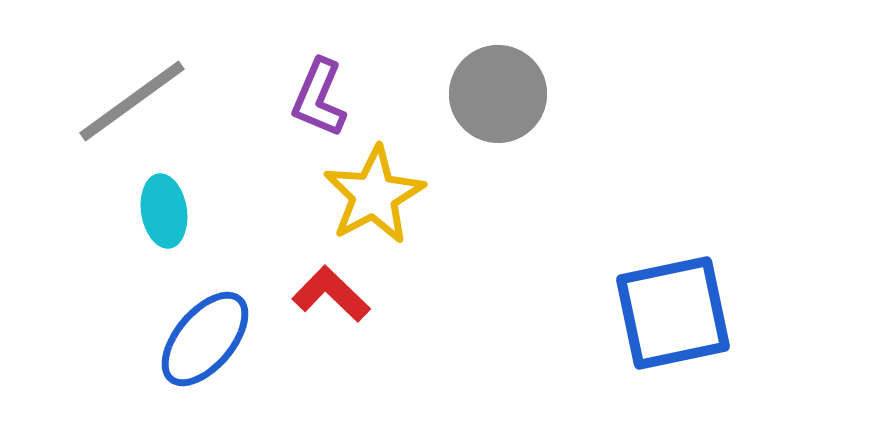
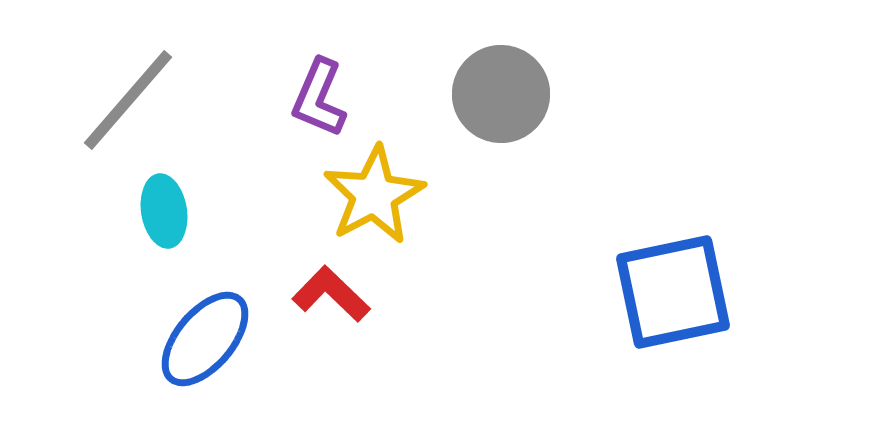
gray circle: moved 3 px right
gray line: moved 4 px left, 1 px up; rotated 13 degrees counterclockwise
blue square: moved 21 px up
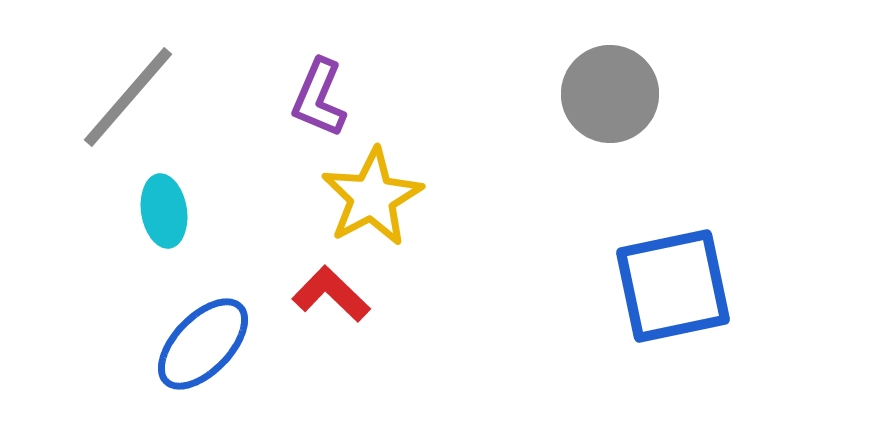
gray circle: moved 109 px right
gray line: moved 3 px up
yellow star: moved 2 px left, 2 px down
blue square: moved 6 px up
blue ellipse: moved 2 px left, 5 px down; rotated 4 degrees clockwise
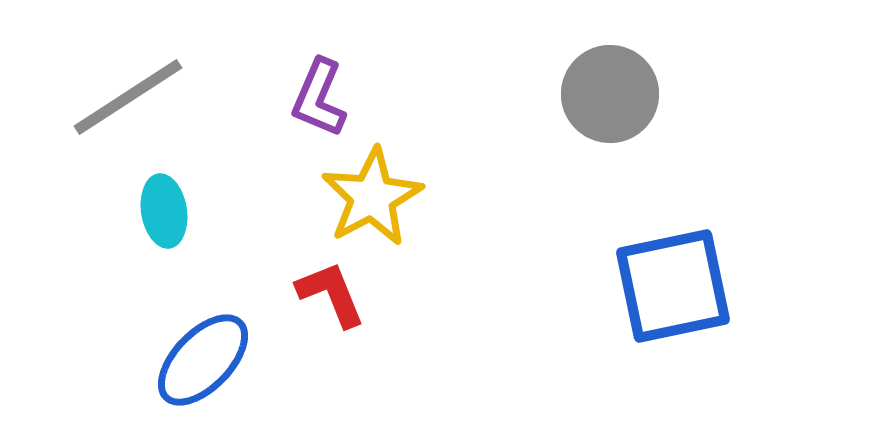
gray line: rotated 16 degrees clockwise
red L-shape: rotated 24 degrees clockwise
blue ellipse: moved 16 px down
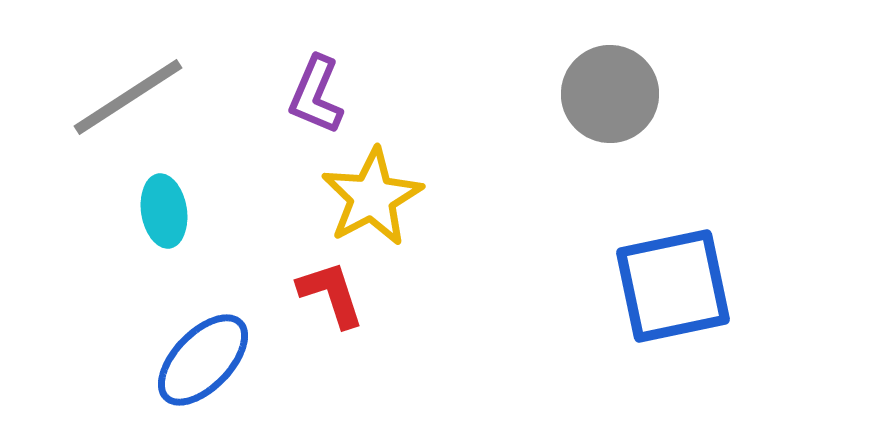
purple L-shape: moved 3 px left, 3 px up
red L-shape: rotated 4 degrees clockwise
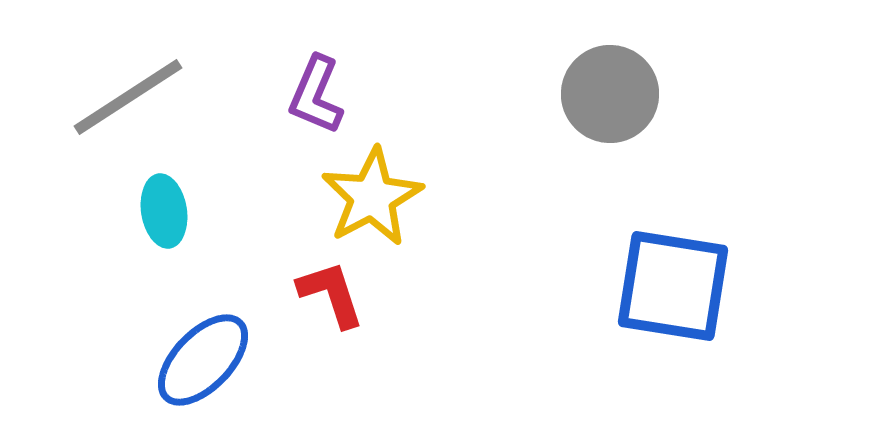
blue square: rotated 21 degrees clockwise
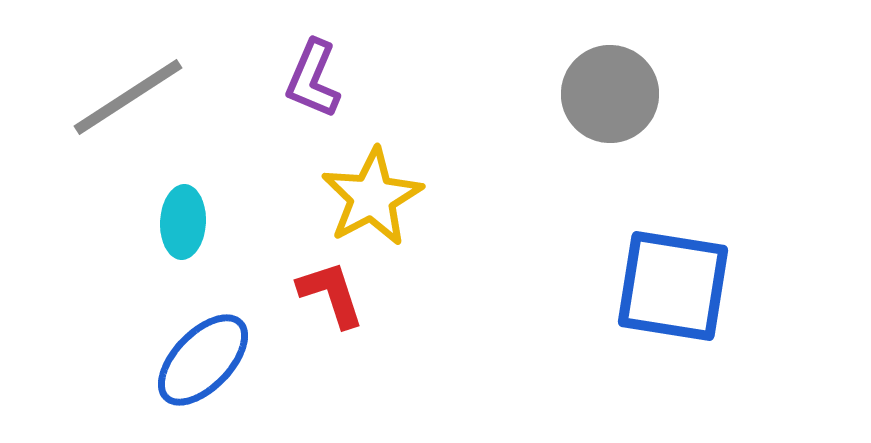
purple L-shape: moved 3 px left, 16 px up
cyan ellipse: moved 19 px right, 11 px down; rotated 12 degrees clockwise
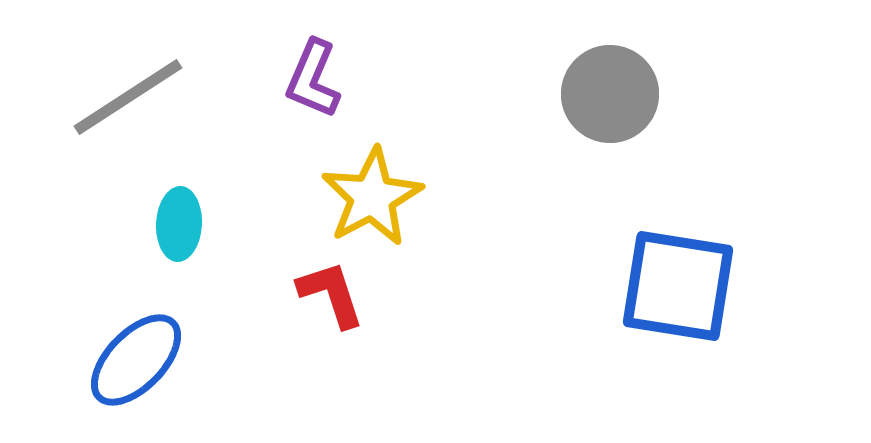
cyan ellipse: moved 4 px left, 2 px down
blue square: moved 5 px right
blue ellipse: moved 67 px left
